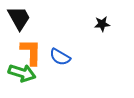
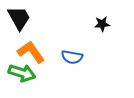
orange L-shape: rotated 36 degrees counterclockwise
blue semicircle: moved 12 px right; rotated 20 degrees counterclockwise
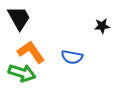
black star: moved 2 px down
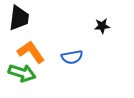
black trapezoid: rotated 36 degrees clockwise
blue semicircle: rotated 20 degrees counterclockwise
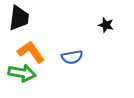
black star: moved 4 px right, 1 px up; rotated 21 degrees clockwise
green arrow: rotated 8 degrees counterclockwise
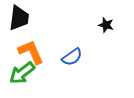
orange L-shape: rotated 12 degrees clockwise
blue semicircle: rotated 25 degrees counterclockwise
green arrow: rotated 132 degrees clockwise
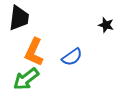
orange L-shape: moved 3 px right; rotated 132 degrees counterclockwise
green arrow: moved 4 px right, 6 px down
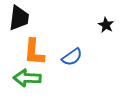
black star: rotated 14 degrees clockwise
orange L-shape: rotated 20 degrees counterclockwise
green arrow: moved 1 px right, 1 px up; rotated 40 degrees clockwise
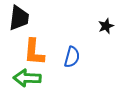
black star: moved 1 px down; rotated 21 degrees clockwise
blue semicircle: rotated 40 degrees counterclockwise
